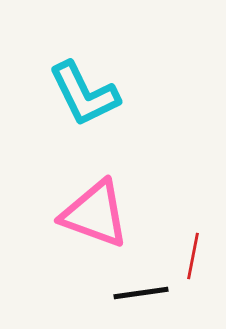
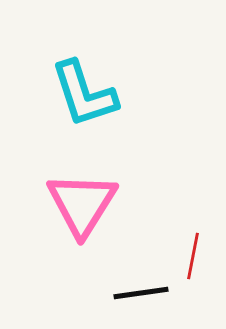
cyan L-shape: rotated 8 degrees clockwise
pink triangle: moved 13 px left, 10 px up; rotated 42 degrees clockwise
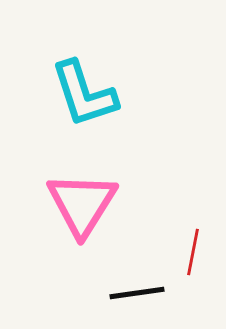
red line: moved 4 px up
black line: moved 4 px left
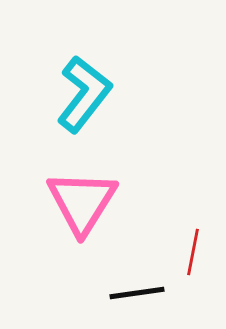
cyan L-shape: rotated 124 degrees counterclockwise
pink triangle: moved 2 px up
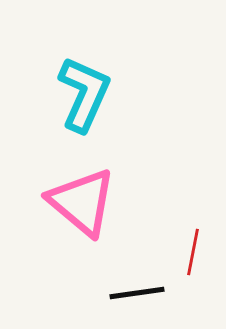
cyan L-shape: rotated 14 degrees counterclockwise
pink triangle: rotated 22 degrees counterclockwise
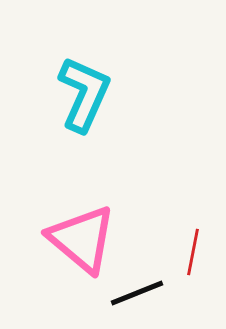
pink triangle: moved 37 px down
black line: rotated 14 degrees counterclockwise
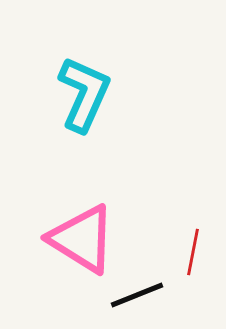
pink triangle: rotated 8 degrees counterclockwise
black line: moved 2 px down
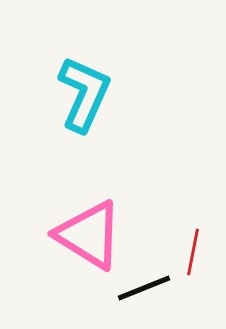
pink triangle: moved 7 px right, 4 px up
black line: moved 7 px right, 7 px up
